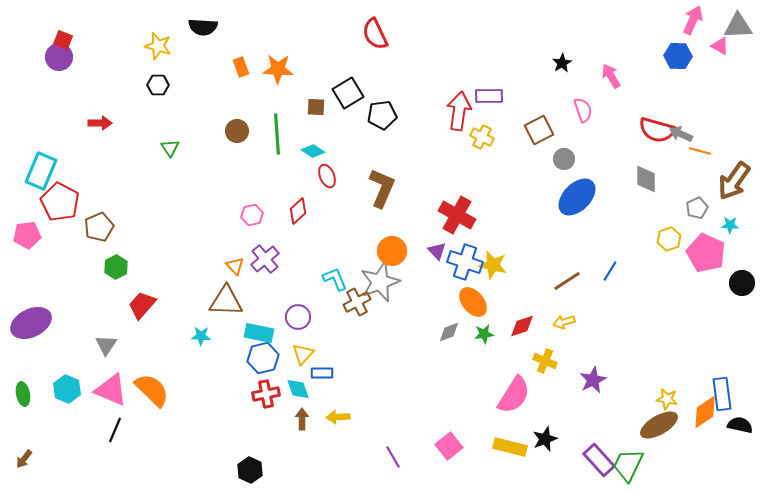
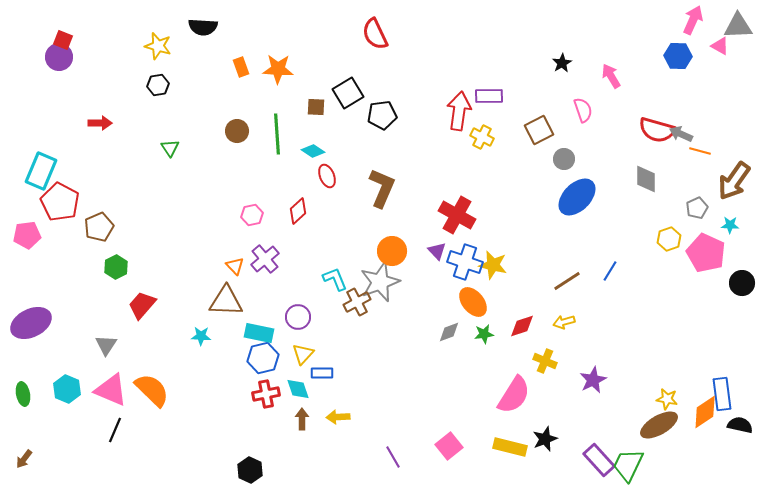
black hexagon at (158, 85): rotated 10 degrees counterclockwise
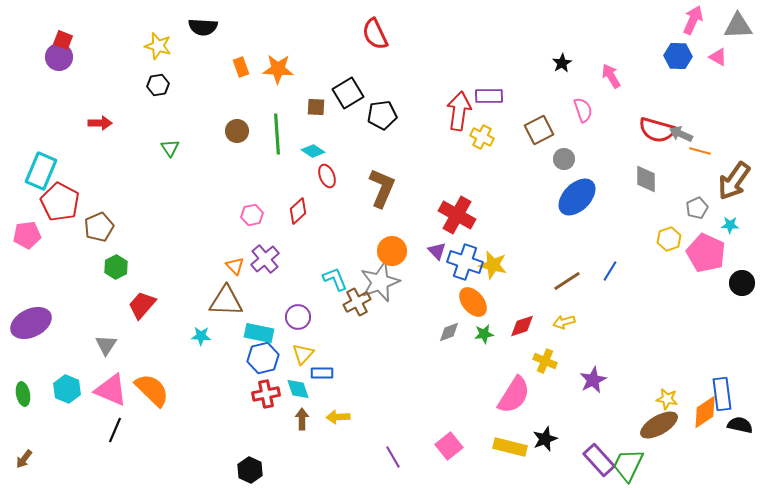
pink triangle at (720, 46): moved 2 px left, 11 px down
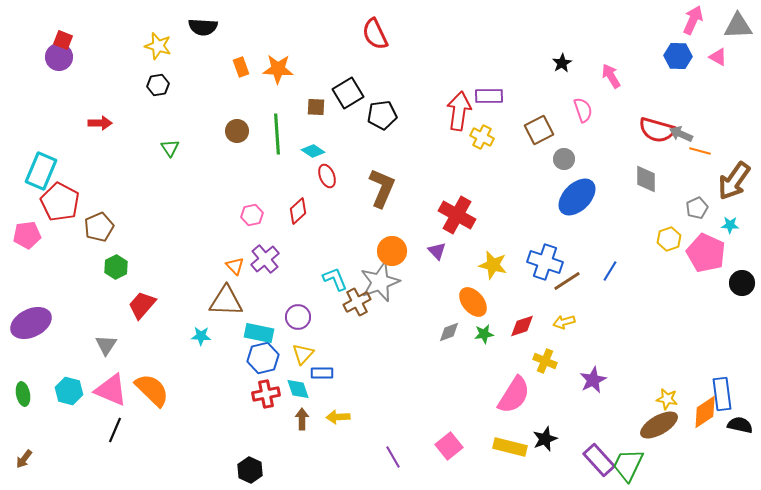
blue cross at (465, 262): moved 80 px right
cyan hexagon at (67, 389): moved 2 px right, 2 px down; rotated 8 degrees counterclockwise
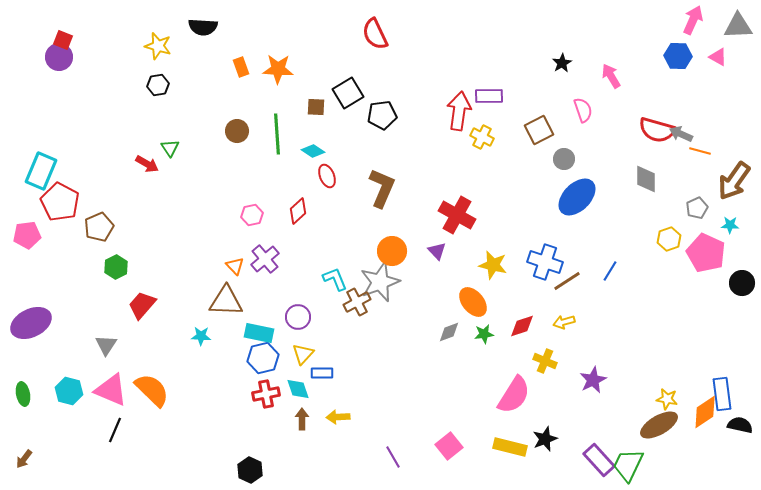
red arrow at (100, 123): moved 47 px right, 41 px down; rotated 30 degrees clockwise
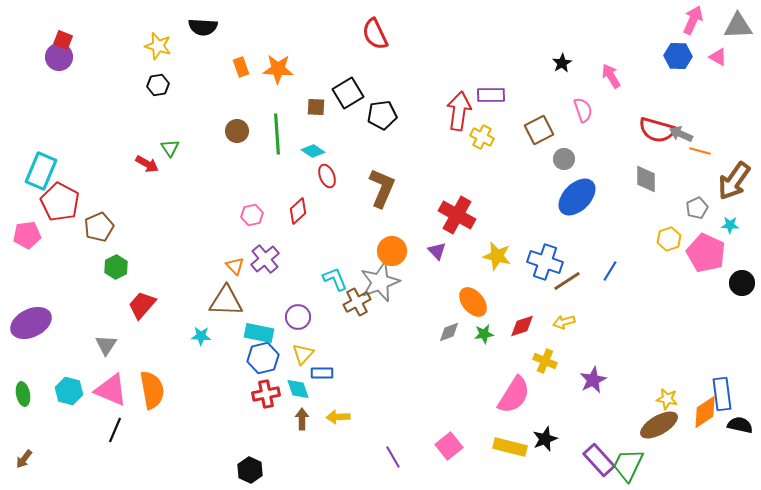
purple rectangle at (489, 96): moved 2 px right, 1 px up
yellow star at (493, 265): moved 4 px right, 9 px up
orange semicircle at (152, 390): rotated 36 degrees clockwise
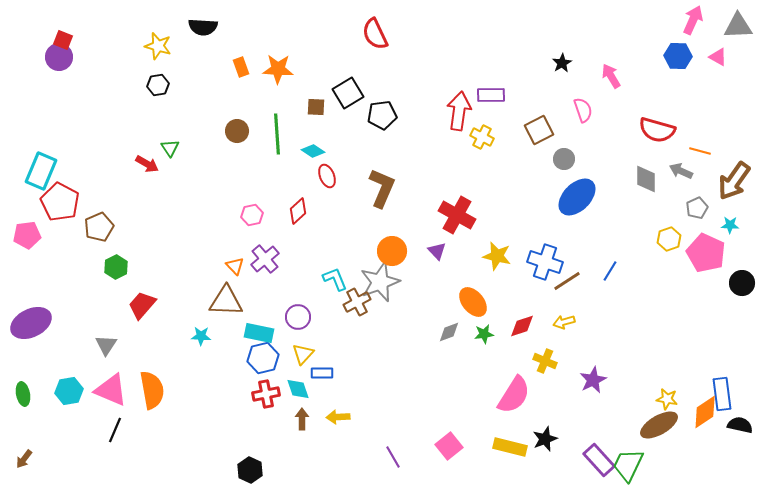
gray arrow at (681, 134): moved 37 px down
cyan hexagon at (69, 391): rotated 24 degrees counterclockwise
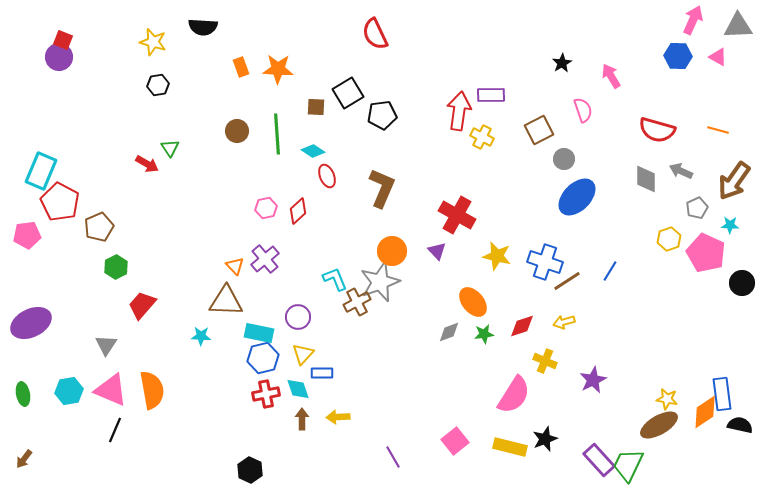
yellow star at (158, 46): moved 5 px left, 4 px up
orange line at (700, 151): moved 18 px right, 21 px up
pink hexagon at (252, 215): moved 14 px right, 7 px up
pink square at (449, 446): moved 6 px right, 5 px up
